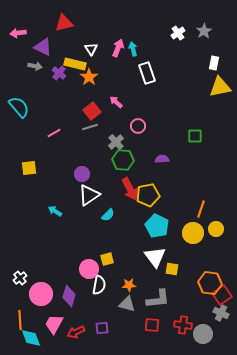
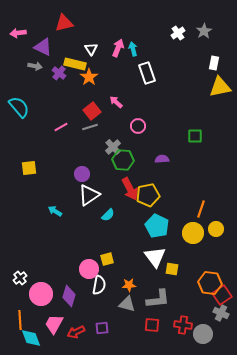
pink line at (54, 133): moved 7 px right, 6 px up
gray cross at (116, 142): moved 3 px left, 5 px down
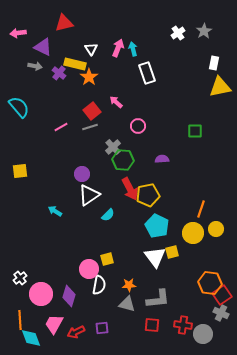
green square at (195, 136): moved 5 px up
yellow square at (29, 168): moved 9 px left, 3 px down
yellow square at (172, 269): moved 17 px up; rotated 24 degrees counterclockwise
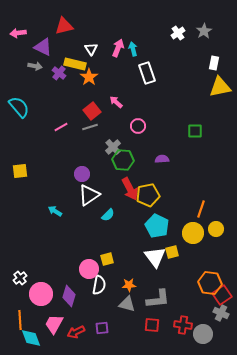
red triangle at (64, 23): moved 3 px down
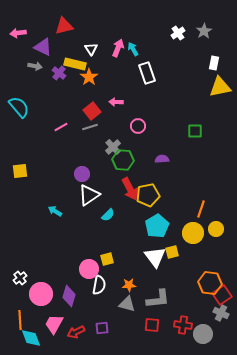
cyan arrow at (133, 49): rotated 16 degrees counterclockwise
pink arrow at (116, 102): rotated 40 degrees counterclockwise
cyan pentagon at (157, 226): rotated 15 degrees clockwise
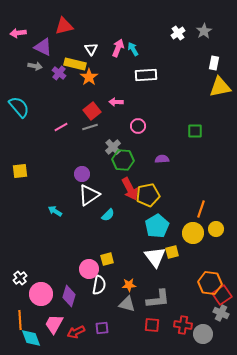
white rectangle at (147, 73): moved 1 px left, 2 px down; rotated 75 degrees counterclockwise
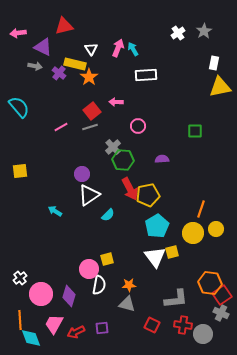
gray L-shape at (158, 299): moved 18 px right
red square at (152, 325): rotated 21 degrees clockwise
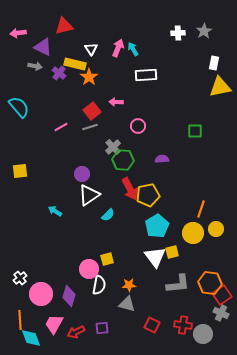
white cross at (178, 33): rotated 32 degrees clockwise
gray L-shape at (176, 299): moved 2 px right, 15 px up
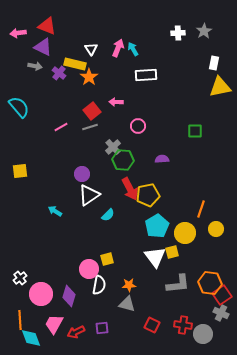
red triangle at (64, 26): moved 17 px left; rotated 36 degrees clockwise
yellow circle at (193, 233): moved 8 px left
